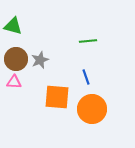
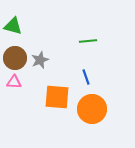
brown circle: moved 1 px left, 1 px up
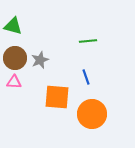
orange circle: moved 5 px down
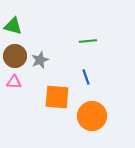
brown circle: moved 2 px up
orange circle: moved 2 px down
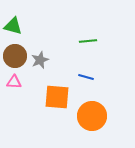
blue line: rotated 56 degrees counterclockwise
